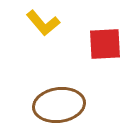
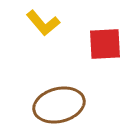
brown ellipse: rotated 6 degrees counterclockwise
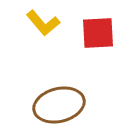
red square: moved 7 px left, 11 px up
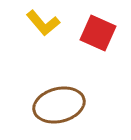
red square: rotated 27 degrees clockwise
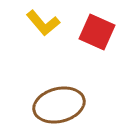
red square: moved 1 px left, 1 px up
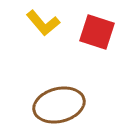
red square: rotated 6 degrees counterclockwise
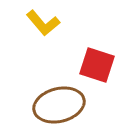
red square: moved 33 px down
